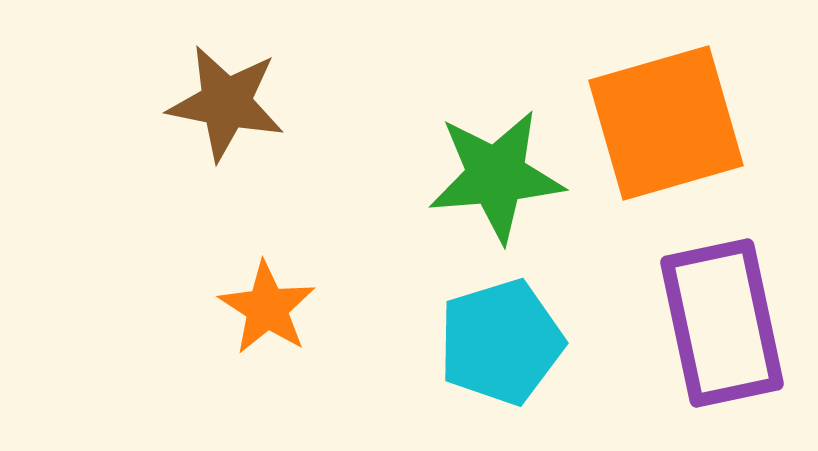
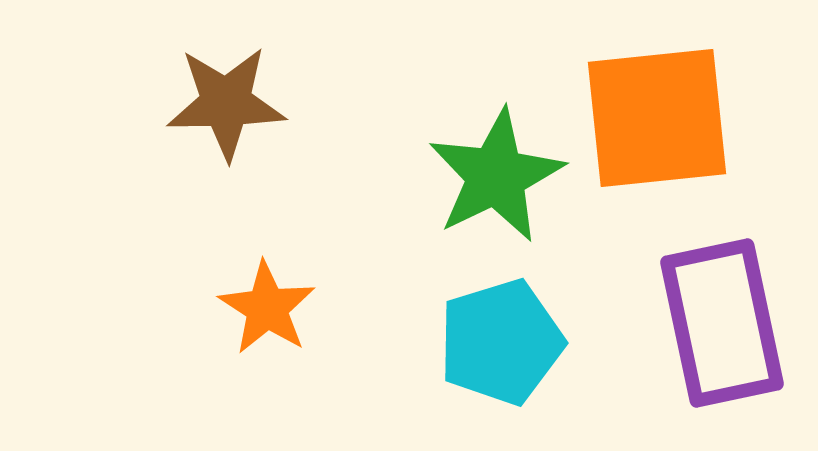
brown star: rotated 12 degrees counterclockwise
orange square: moved 9 px left, 5 px up; rotated 10 degrees clockwise
green star: rotated 21 degrees counterclockwise
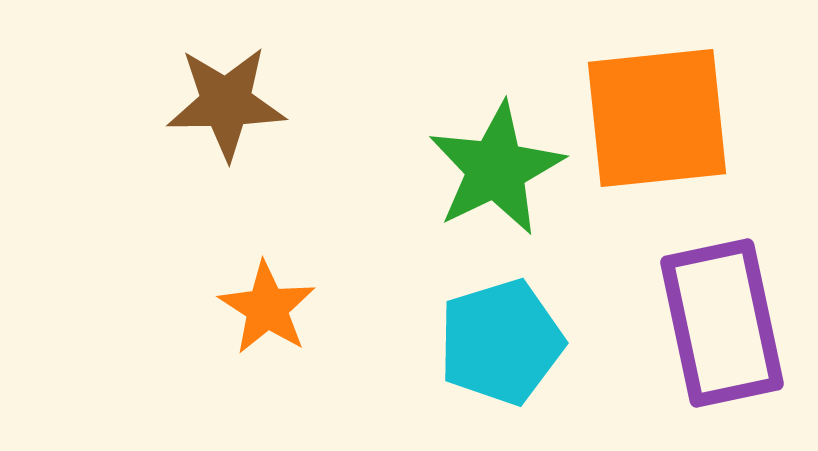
green star: moved 7 px up
